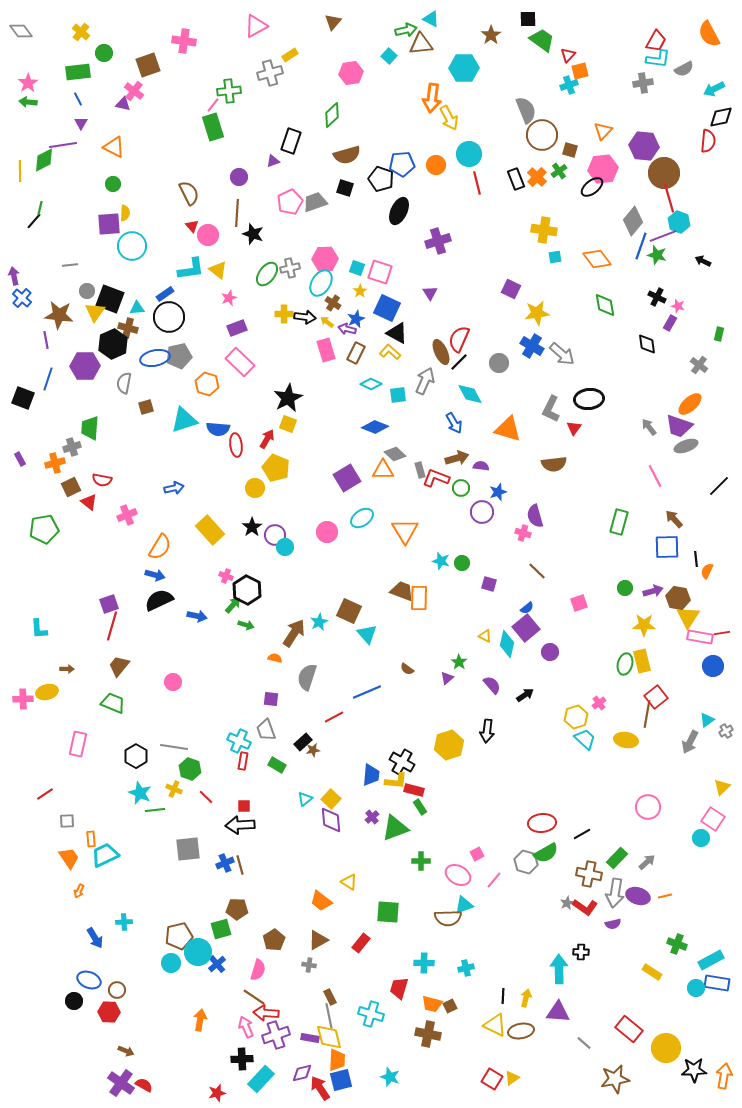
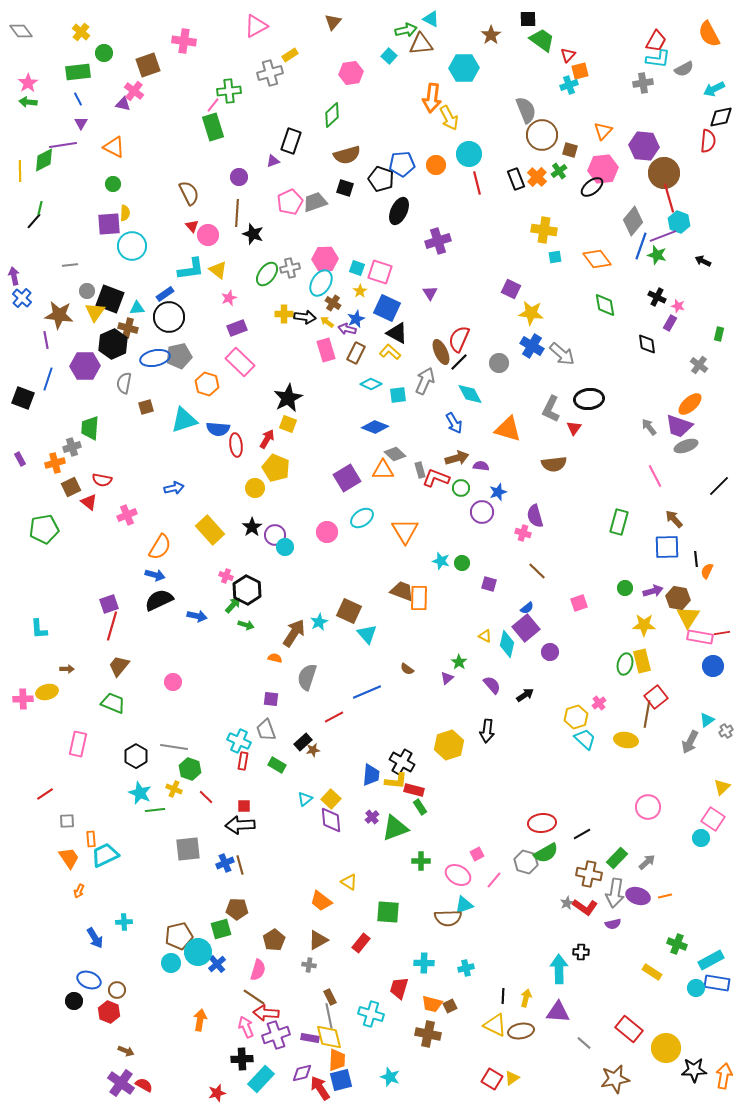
yellow star at (537, 313): moved 6 px left; rotated 15 degrees clockwise
red hexagon at (109, 1012): rotated 20 degrees clockwise
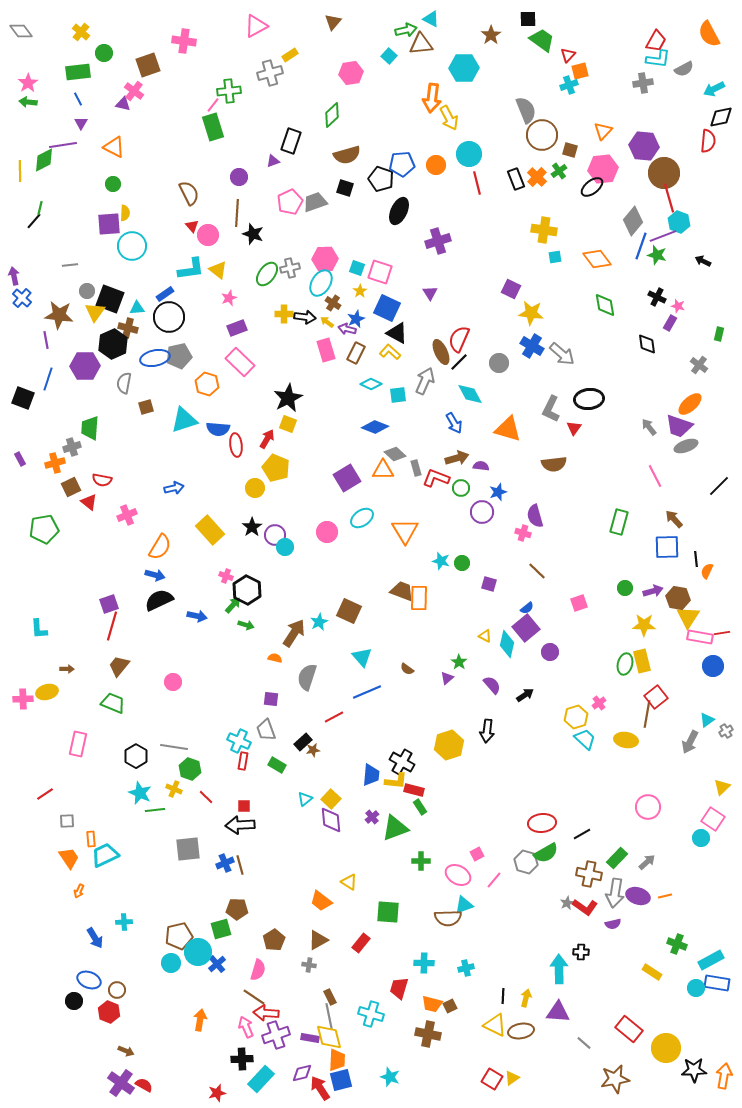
gray rectangle at (420, 470): moved 4 px left, 2 px up
cyan triangle at (367, 634): moved 5 px left, 23 px down
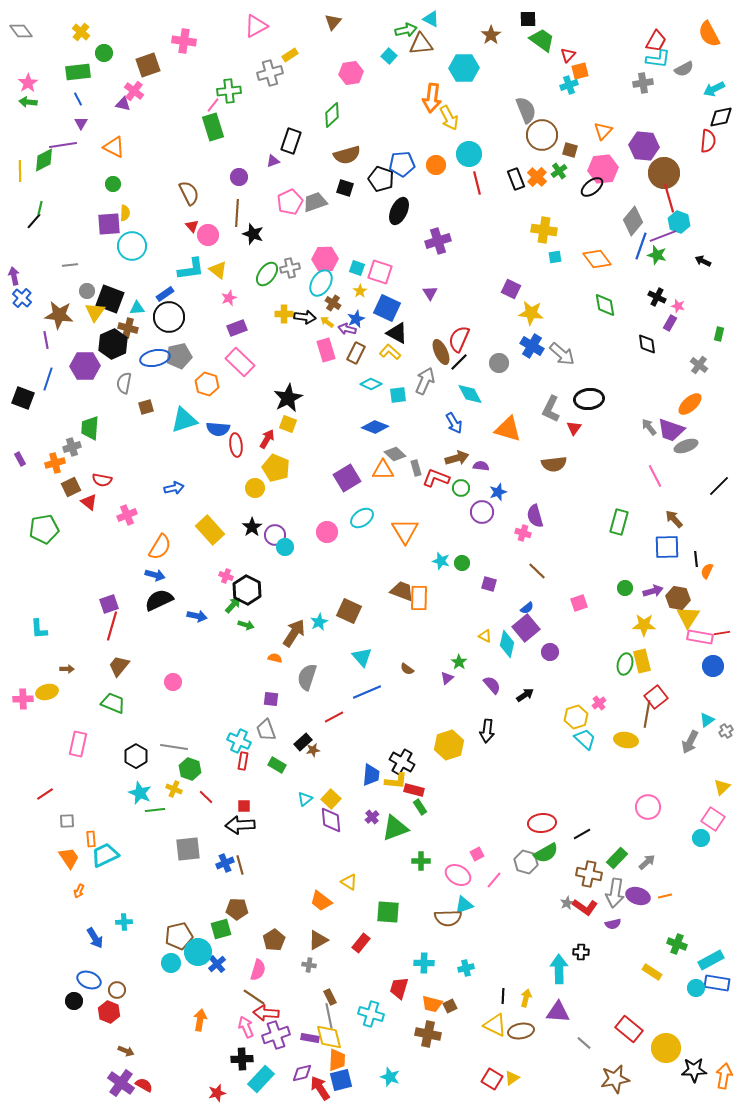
purple trapezoid at (679, 426): moved 8 px left, 4 px down
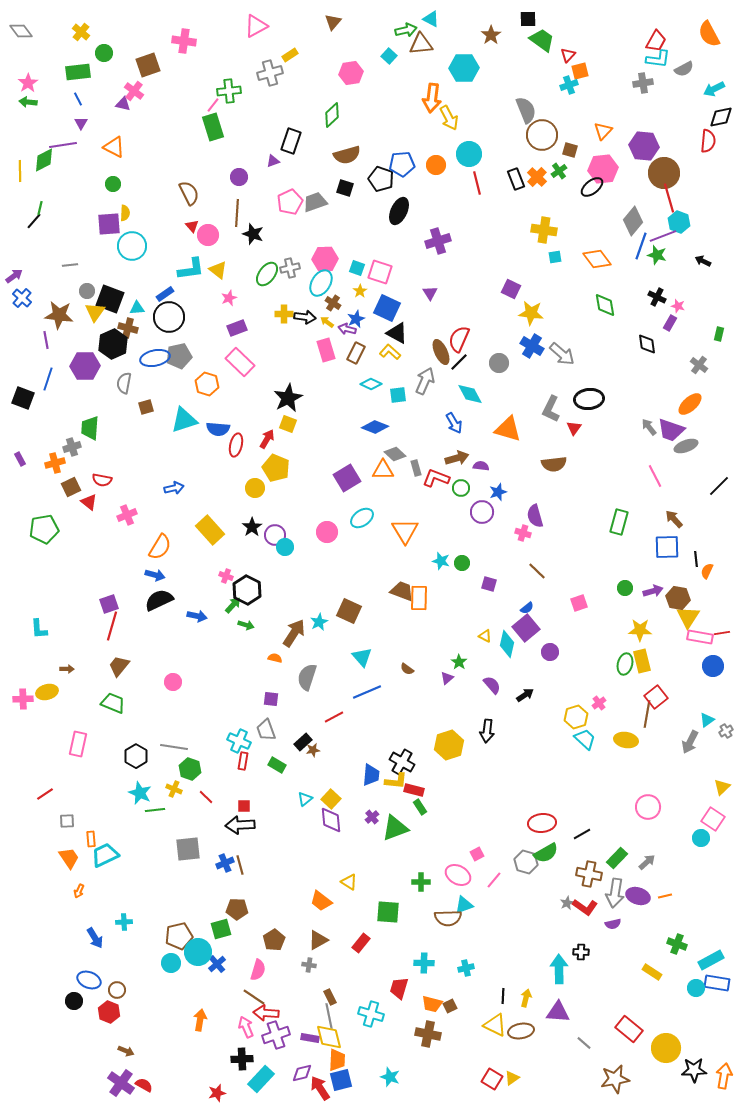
purple arrow at (14, 276): rotated 66 degrees clockwise
red ellipse at (236, 445): rotated 20 degrees clockwise
yellow star at (644, 625): moved 4 px left, 5 px down
green cross at (421, 861): moved 21 px down
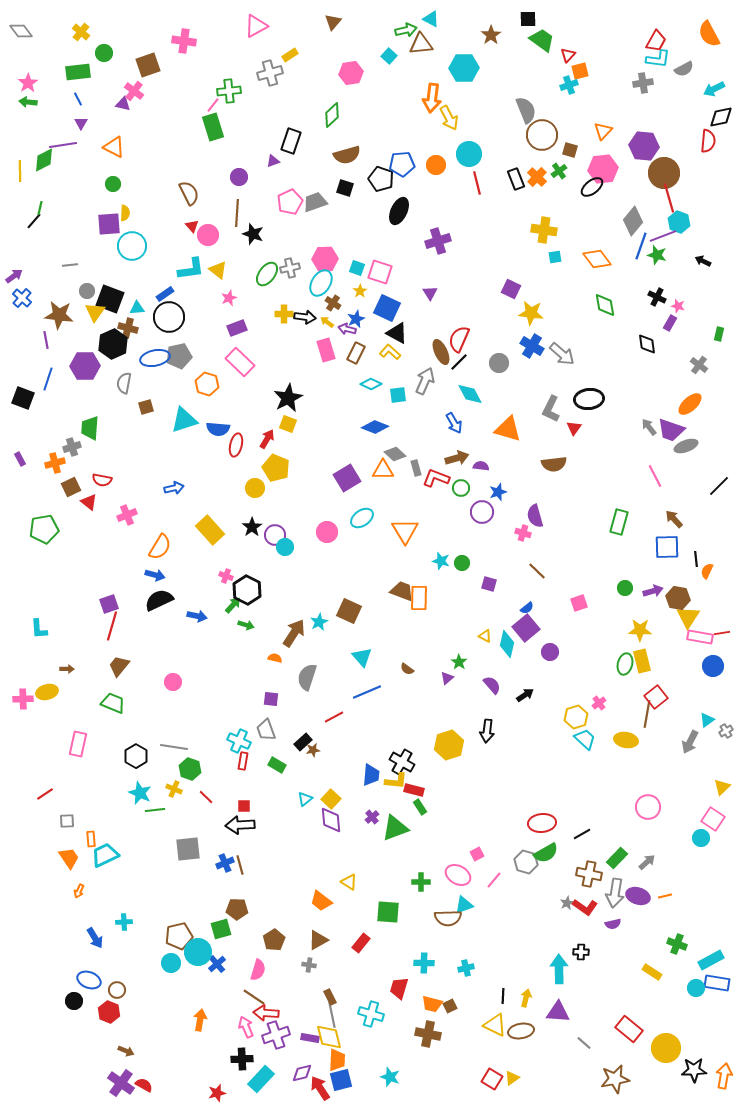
gray line at (329, 1016): moved 3 px right, 1 px up
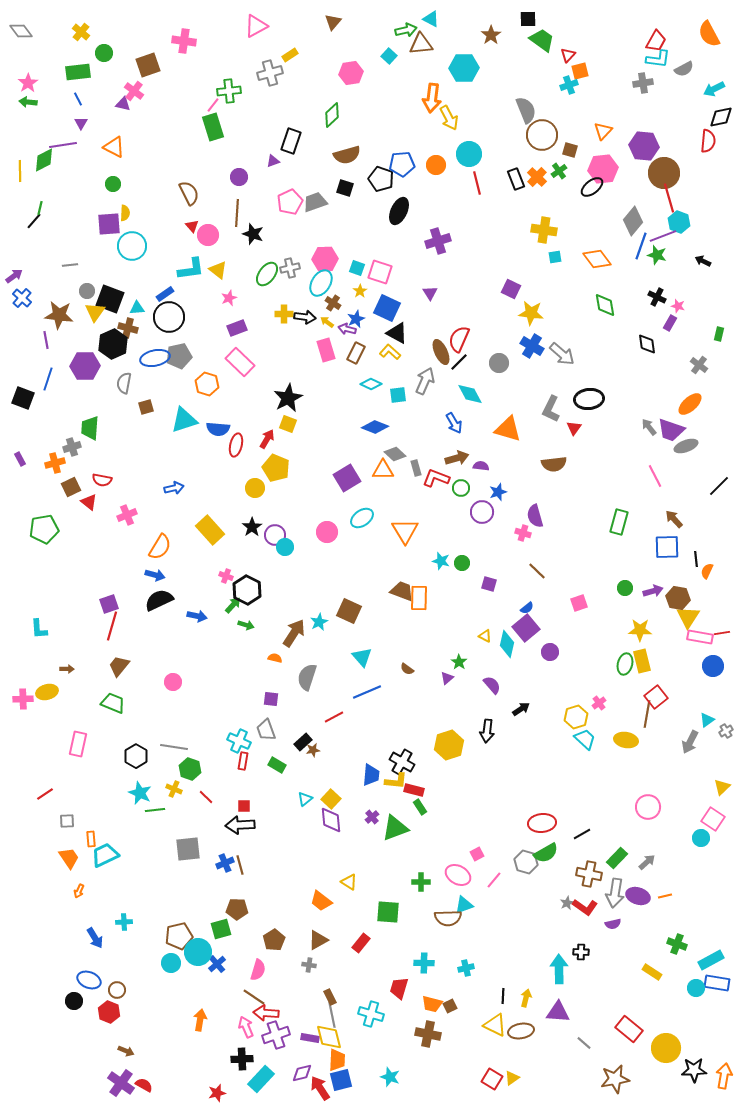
black arrow at (525, 695): moved 4 px left, 14 px down
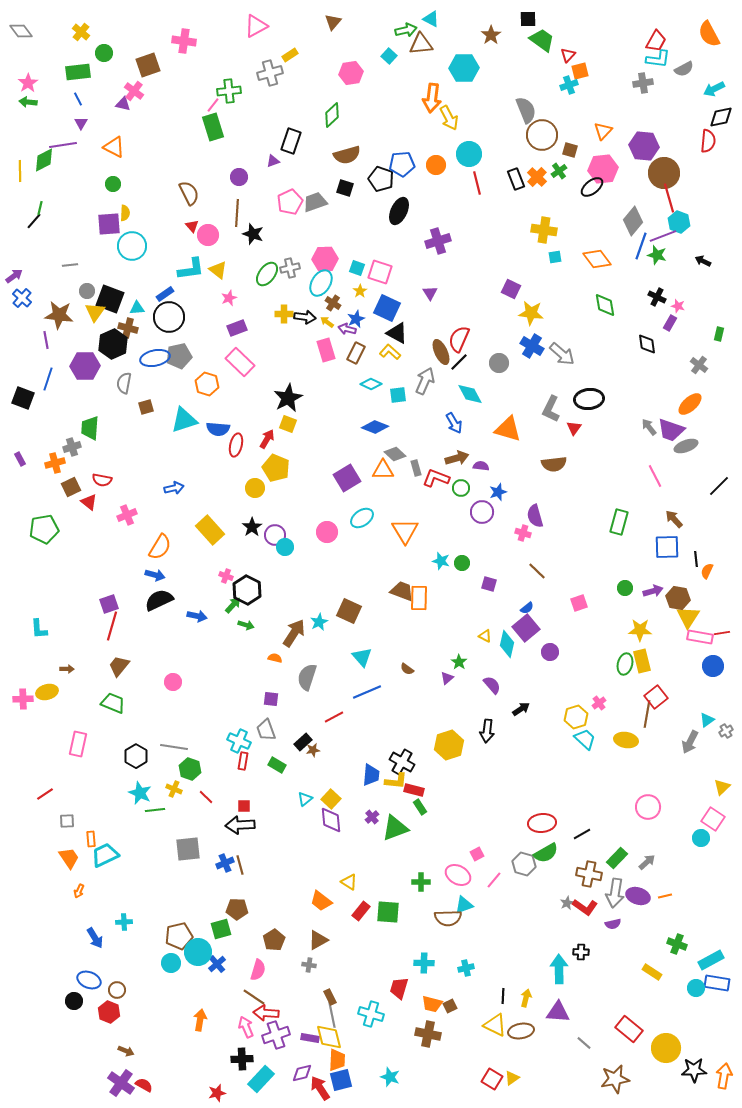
gray hexagon at (526, 862): moved 2 px left, 2 px down
red rectangle at (361, 943): moved 32 px up
